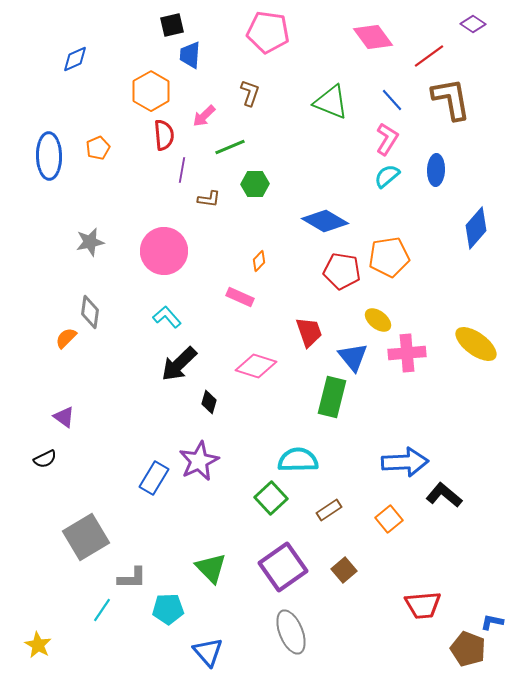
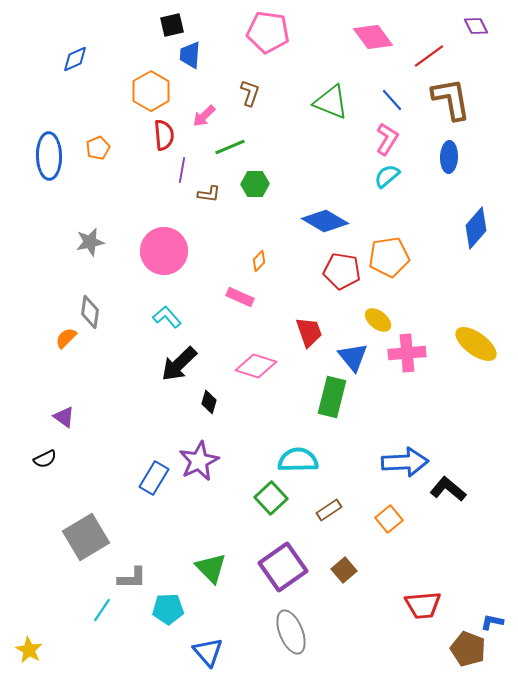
purple diamond at (473, 24): moved 3 px right, 2 px down; rotated 30 degrees clockwise
blue ellipse at (436, 170): moved 13 px right, 13 px up
brown L-shape at (209, 199): moved 5 px up
black L-shape at (444, 495): moved 4 px right, 6 px up
yellow star at (38, 645): moved 9 px left, 5 px down
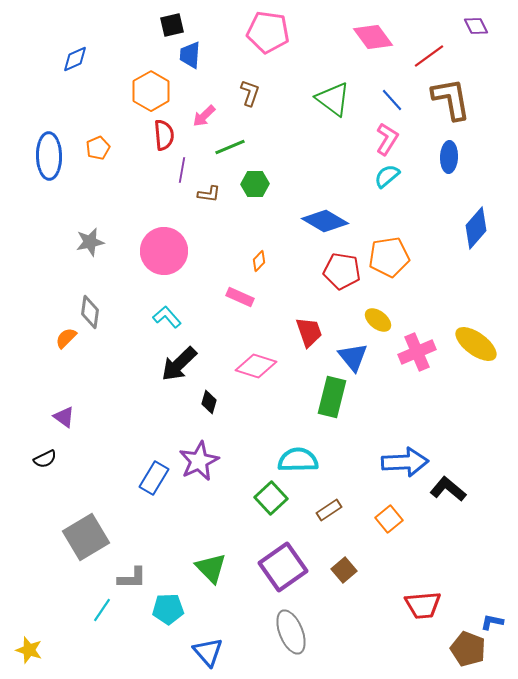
green triangle at (331, 102): moved 2 px right, 3 px up; rotated 15 degrees clockwise
pink cross at (407, 353): moved 10 px right, 1 px up; rotated 18 degrees counterclockwise
yellow star at (29, 650): rotated 12 degrees counterclockwise
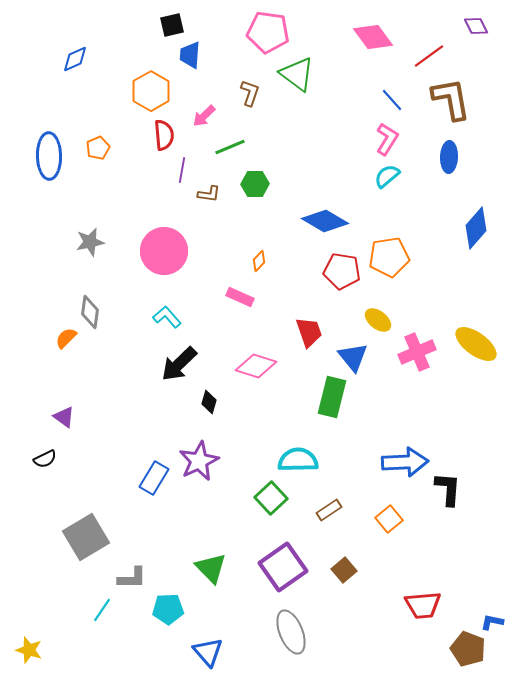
green triangle at (333, 99): moved 36 px left, 25 px up
black L-shape at (448, 489): rotated 54 degrees clockwise
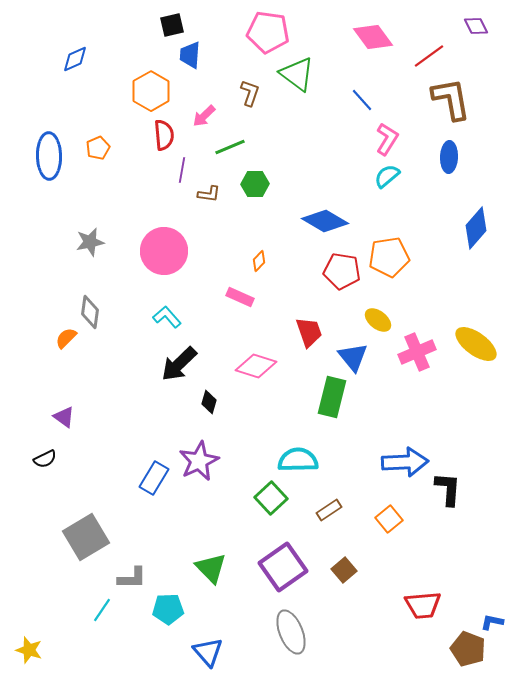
blue line at (392, 100): moved 30 px left
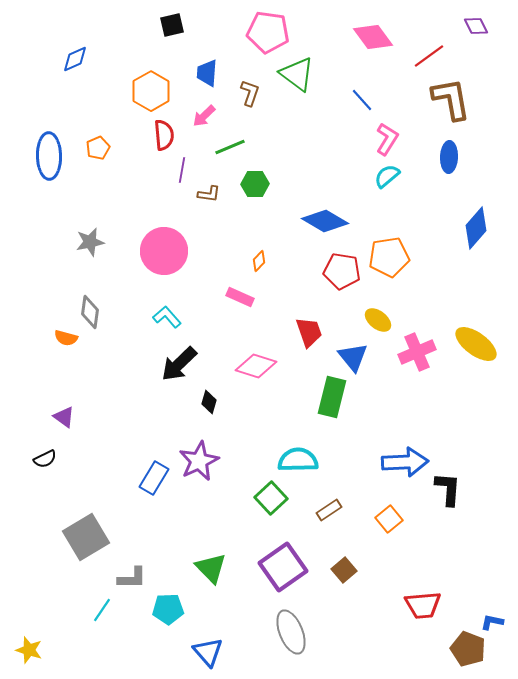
blue trapezoid at (190, 55): moved 17 px right, 18 px down
orange semicircle at (66, 338): rotated 120 degrees counterclockwise
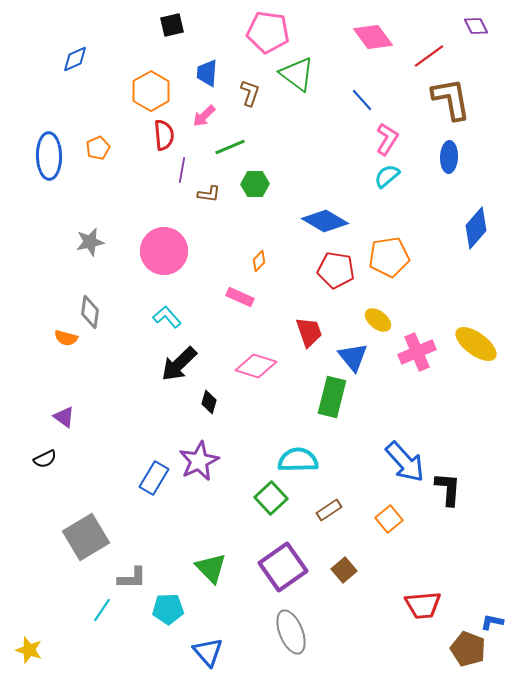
red pentagon at (342, 271): moved 6 px left, 1 px up
blue arrow at (405, 462): rotated 51 degrees clockwise
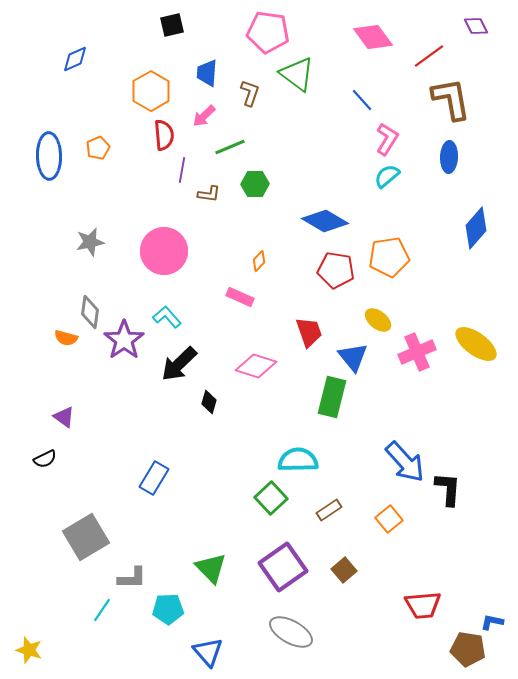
purple star at (199, 461): moved 75 px left, 121 px up; rotated 9 degrees counterclockwise
gray ellipse at (291, 632): rotated 39 degrees counterclockwise
brown pentagon at (468, 649): rotated 12 degrees counterclockwise
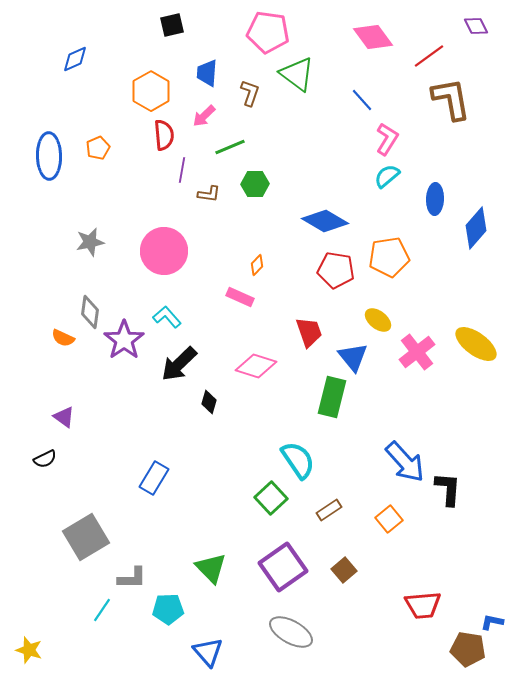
blue ellipse at (449, 157): moved 14 px left, 42 px down
orange diamond at (259, 261): moved 2 px left, 4 px down
orange semicircle at (66, 338): moved 3 px left; rotated 10 degrees clockwise
pink cross at (417, 352): rotated 15 degrees counterclockwise
cyan semicircle at (298, 460): rotated 57 degrees clockwise
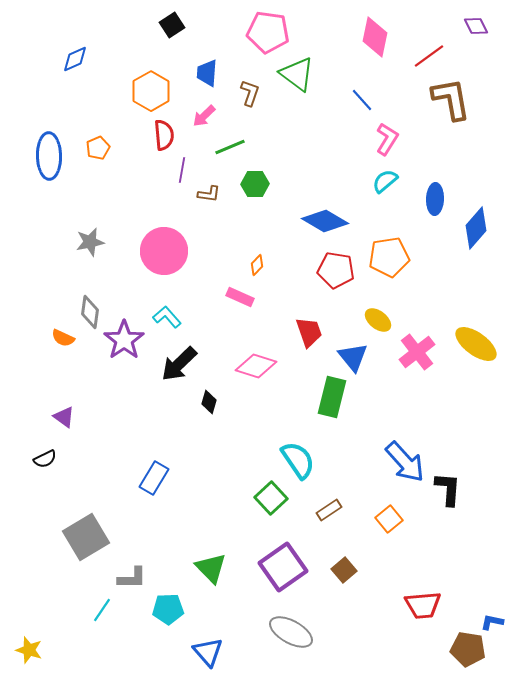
black square at (172, 25): rotated 20 degrees counterclockwise
pink diamond at (373, 37): moved 2 px right; rotated 48 degrees clockwise
cyan semicircle at (387, 176): moved 2 px left, 5 px down
